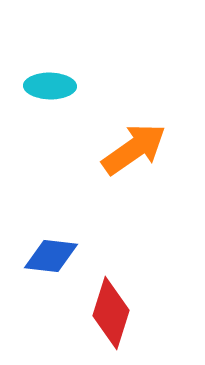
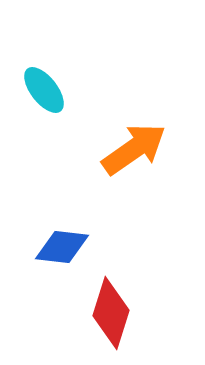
cyan ellipse: moved 6 px left, 4 px down; rotated 51 degrees clockwise
blue diamond: moved 11 px right, 9 px up
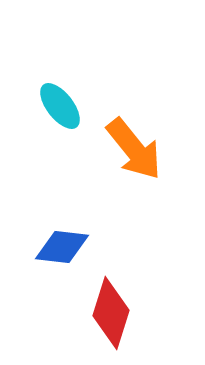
cyan ellipse: moved 16 px right, 16 px down
orange arrow: rotated 86 degrees clockwise
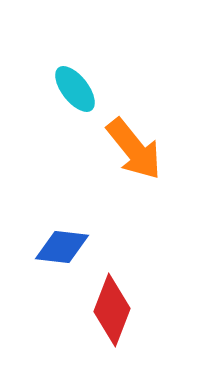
cyan ellipse: moved 15 px right, 17 px up
red diamond: moved 1 px right, 3 px up; rotated 4 degrees clockwise
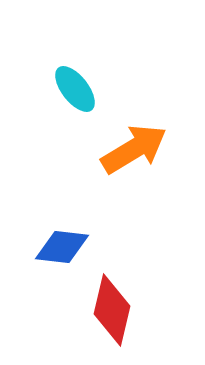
orange arrow: rotated 82 degrees counterclockwise
red diamond: rotated 8 degrees counterclockwise
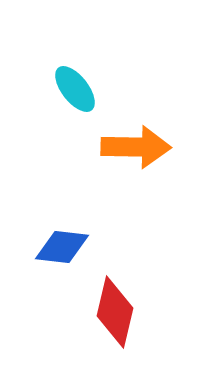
orange arrow: moved 2 px right, 2 px up; rotated 32 degrees clockwise
red diamond: moved 3 px right, 2 px down
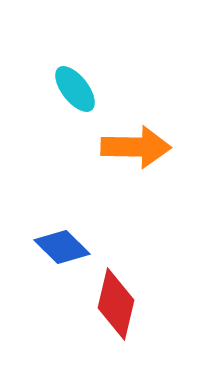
blue diamond: rotated 38 degrees clockwise
red diamond: moved 1 px right, 8 px up
